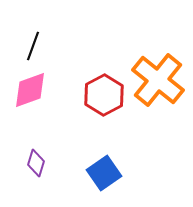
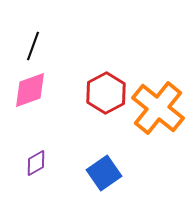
orange cross: moved 28 px down
red hexagon: moved 2 px right, 2 px up
purple diamond: rotated 44 degrees clockwise
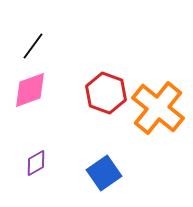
black line: rotated 16 degrees clockwise
red hexagon: rotated 12 degrees counterclockwise
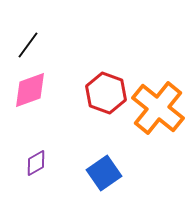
black line: moved 5 px left, 1 px up
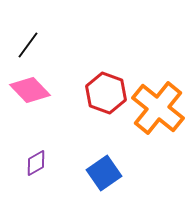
pink diamond: rotated 66 degrees clockwise
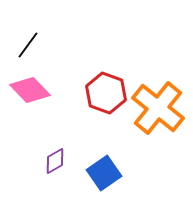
purple diamond: moved 19 px right, 2 px up
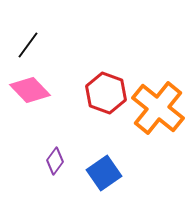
purple diamond: rotated 24 degrees counterclockwise
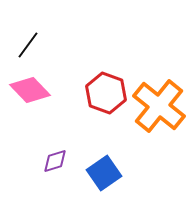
orange cross: moved 1 px right, 2 px up
purple diamond: rotated 36 degrees clockwise
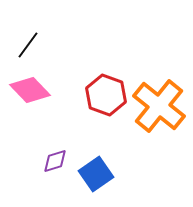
red hexagon: moved 2 px down
blue square: moved 8 px left, 1 px down
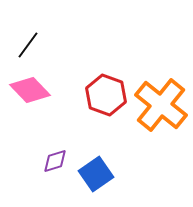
orange cross: moved 2 px right, 1 px up
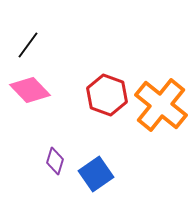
red hexagon: moved 1 px right
purple diamond: rotated 56 degrees counterclockwise
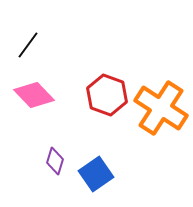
pink diamond: moved 4 px right, 5 px down
orange cross: moved 3 px down; rotated 6 degrees counterclockwise
